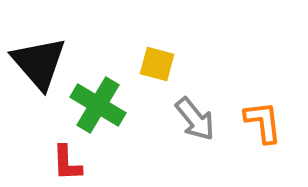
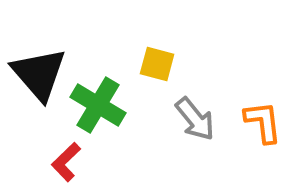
black triangle: moved 11 px down
red L-shape: moved 1 px left, 1 px up; rotated 48 degrees clockwise
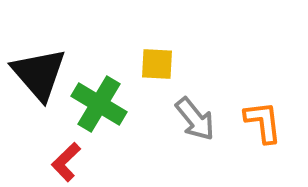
yellow square: rotated 12 degrees counterclockwise
green cross: moved 1 px right, 1 px up
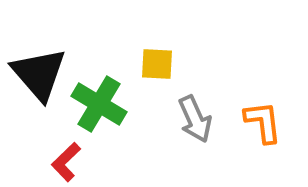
gray arrow: rotated 15 degrees clockwise
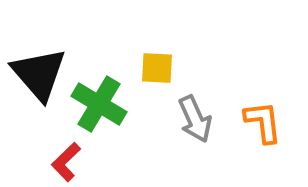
yellow square: moved 4 px down
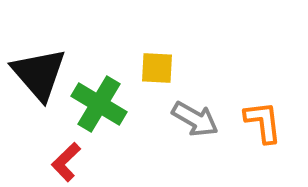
gray arrow: rotated 36 degrees counterclockwise
